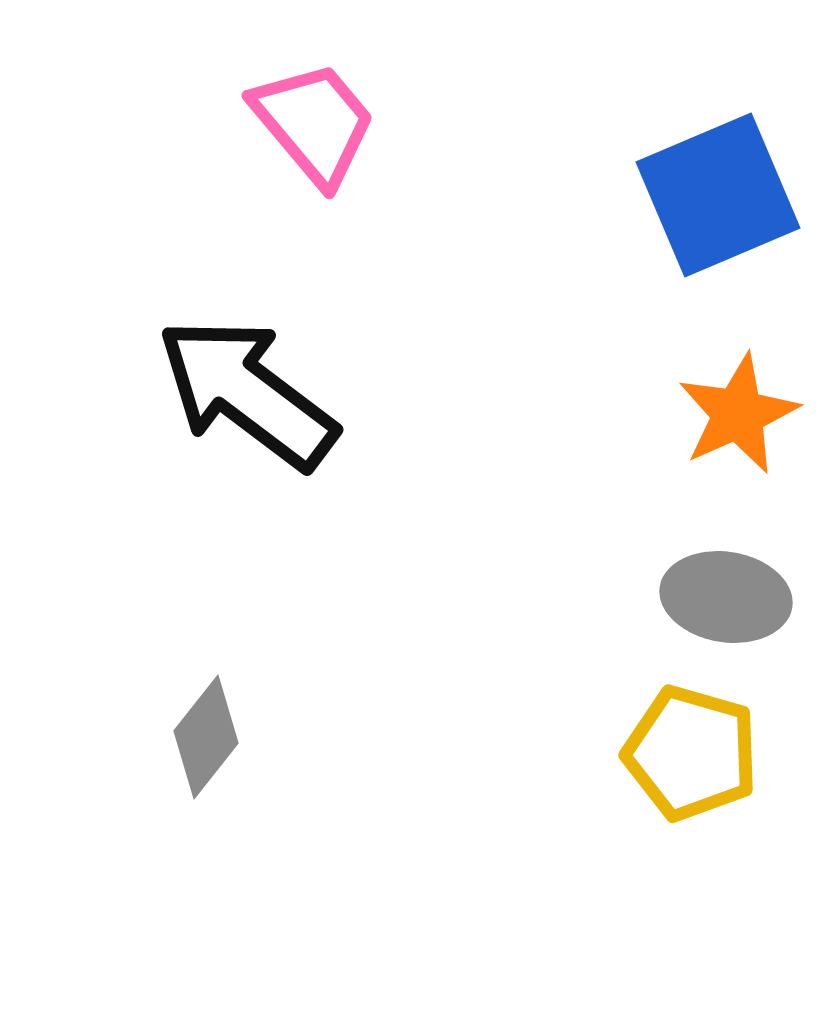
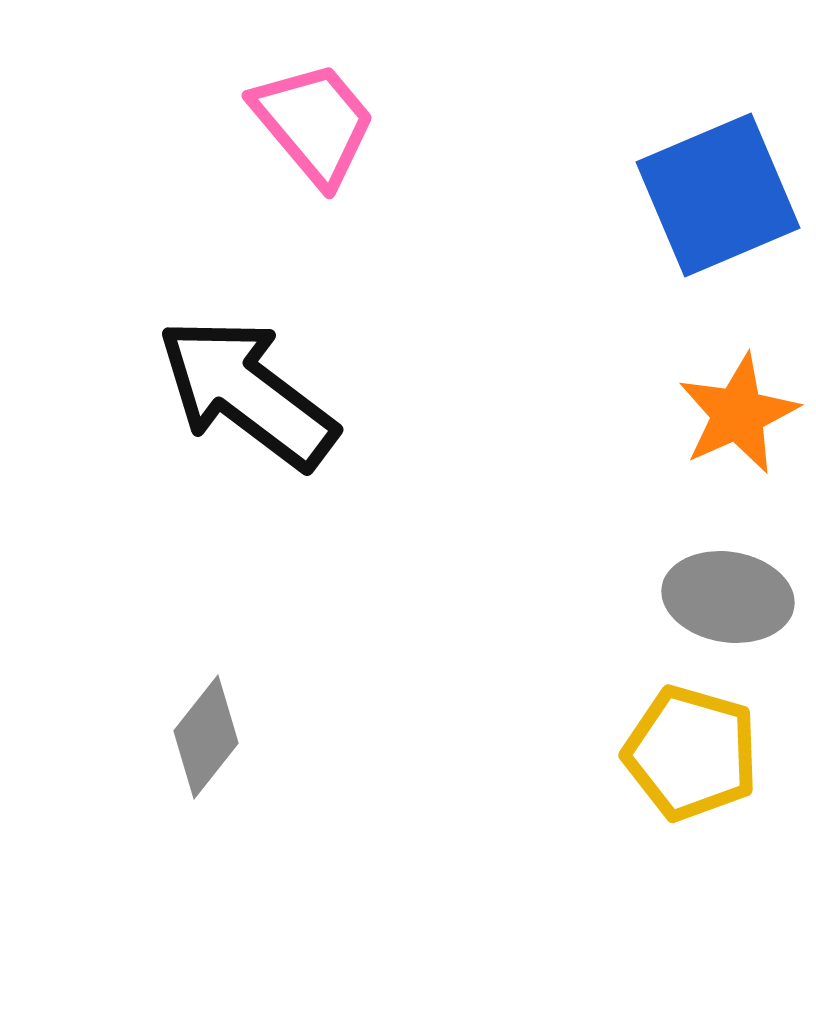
gray ellipse: moved 2 px right
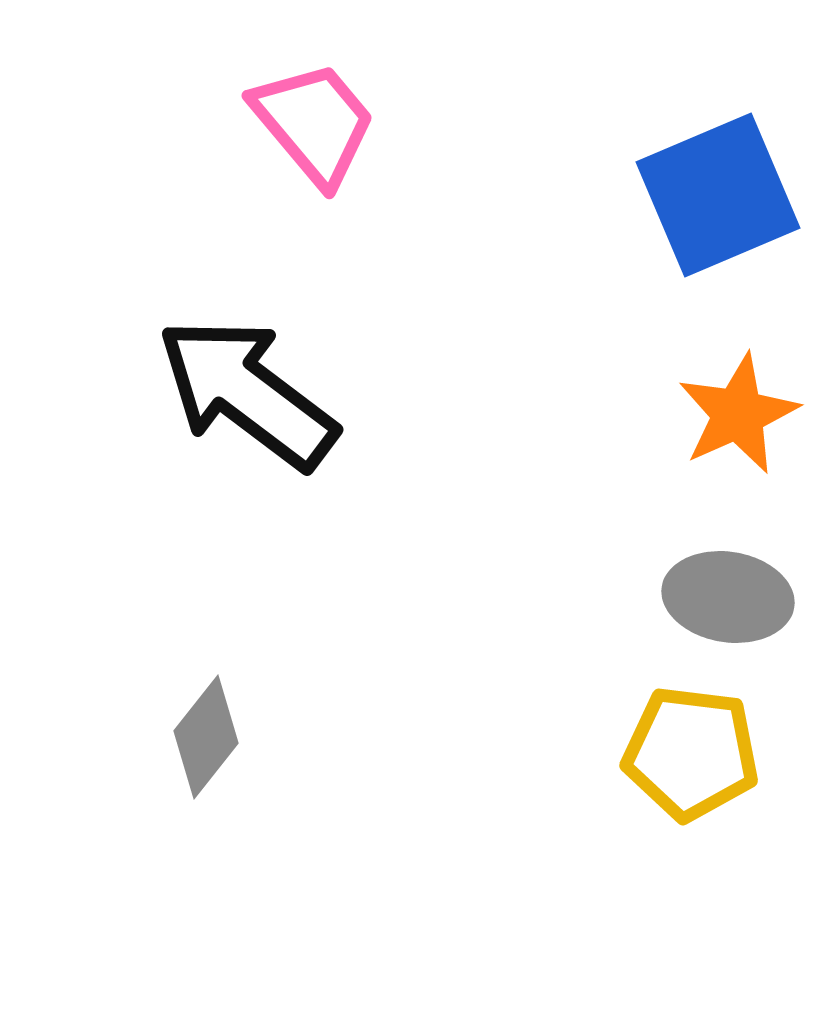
yellow pentagon: rotated 9 degrees counterclockwise
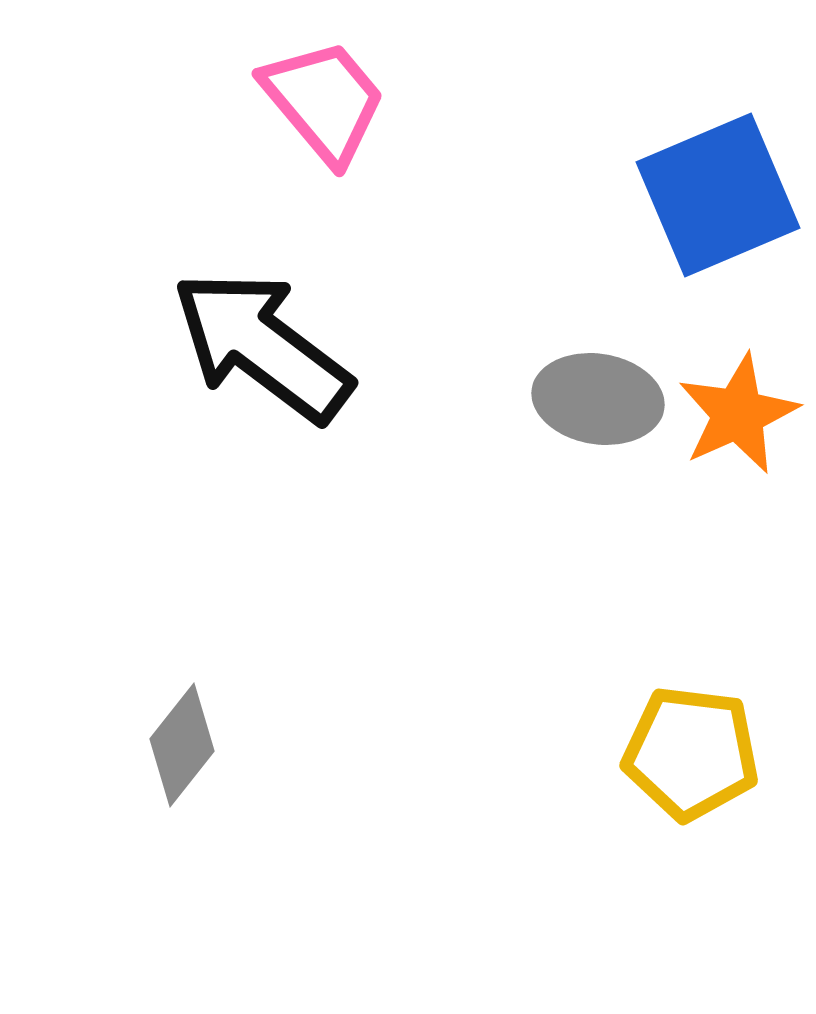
pink trapezoid: moved 10 px right, 22 px up
black arrow: moved 15 px right, 47 px up
gray ellipse: moved 130 px left, 198 px up
gray diamond: moved 24 px left, 8 px down
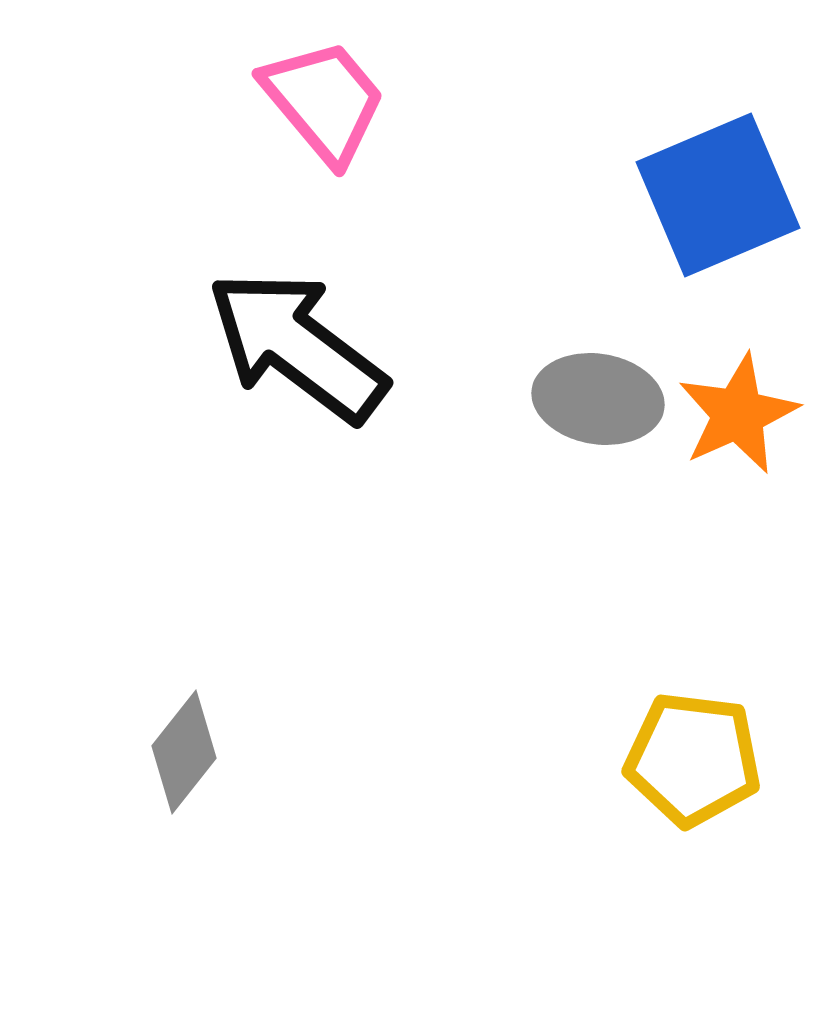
black arrow: moved 35 px right
gray diamond: moved 2 px right, 7 px down
yellow pentagon: moved 2 px right, 6 px down
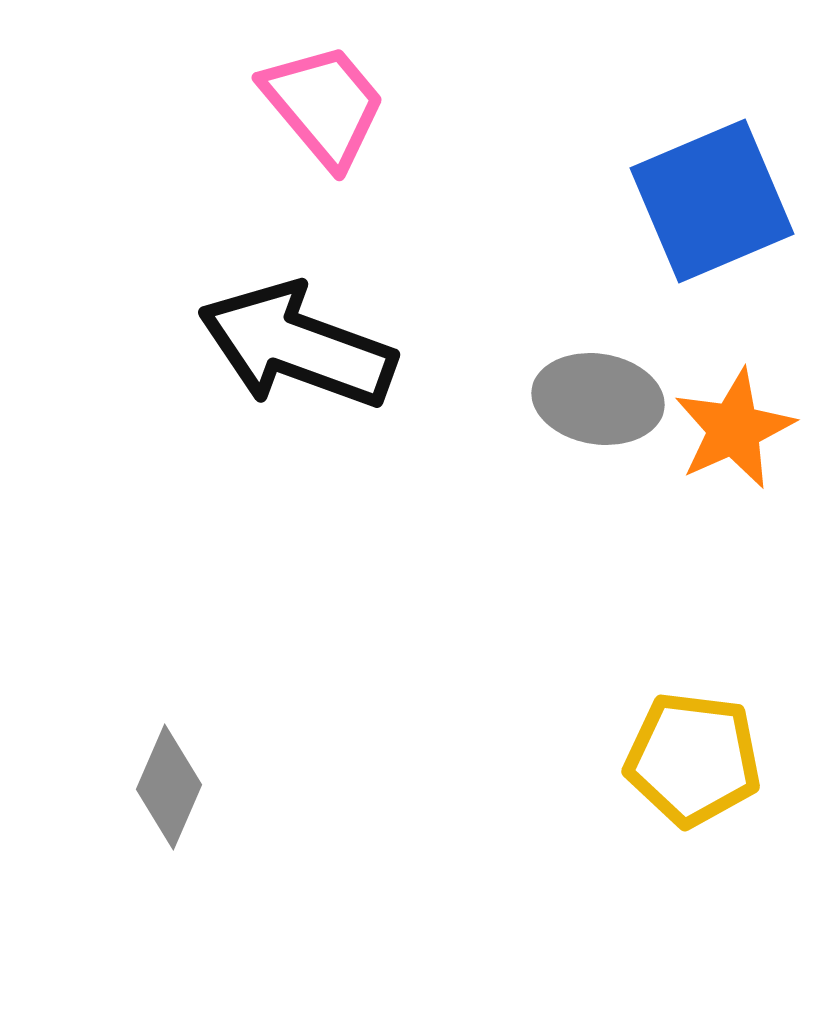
pink trapezoid: moved 4 px down
blue square: moved 6 px left, 6 px down
black arrow: rotated 17 degrees counterclockwise
orange star: moved 4 px left, 15 px down
gray diamond: moved 15 px left, 35 px down; rotated 15 degrees counterclockwise
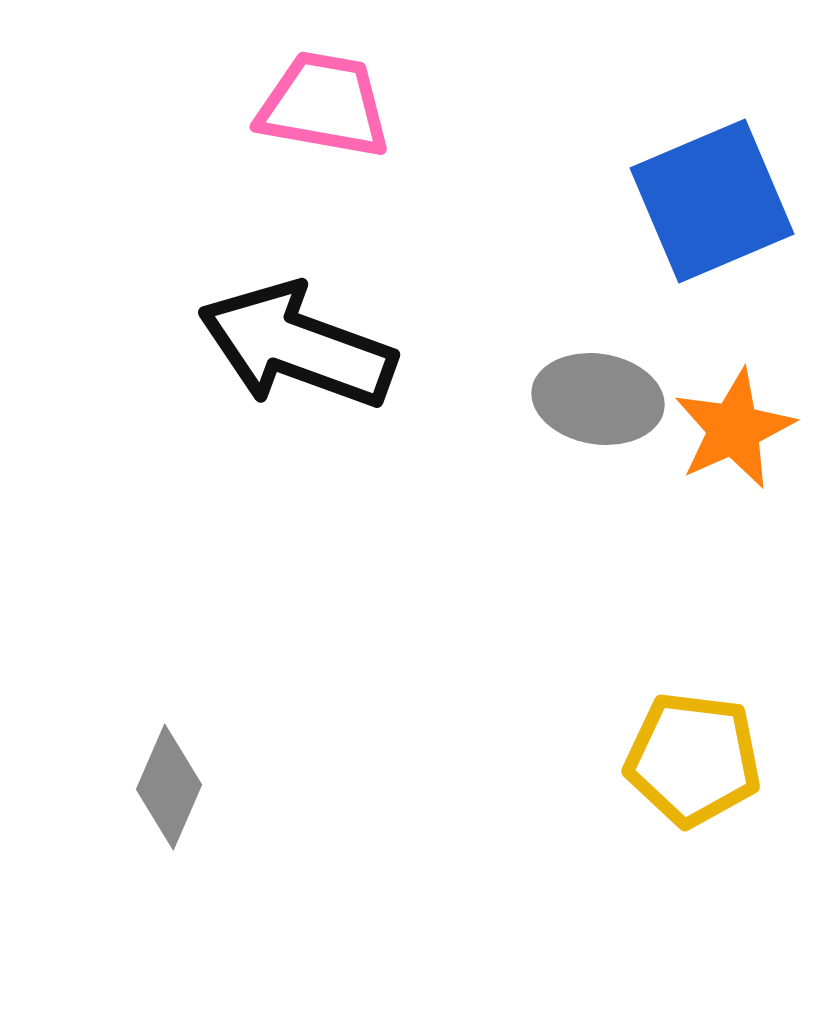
pink trapezoid: rotated 40 degrees counterclockwise
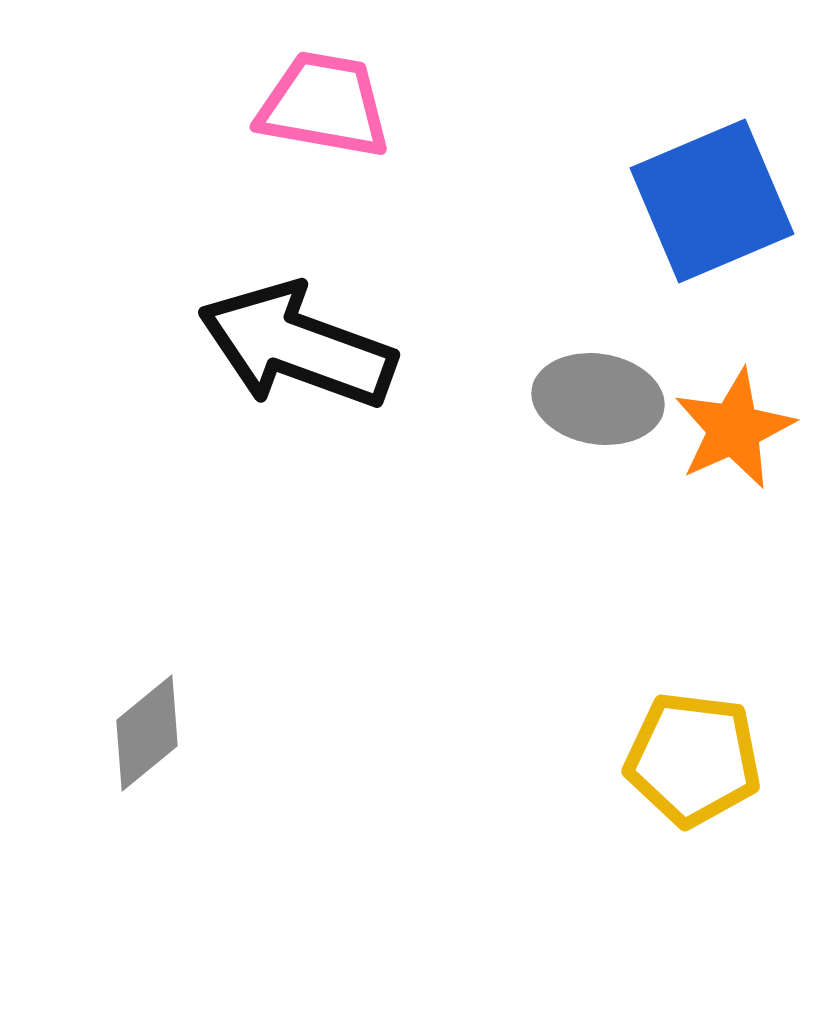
gray diamond: moved 22 px left, 54 px up; rotated 27 degrees clockwise
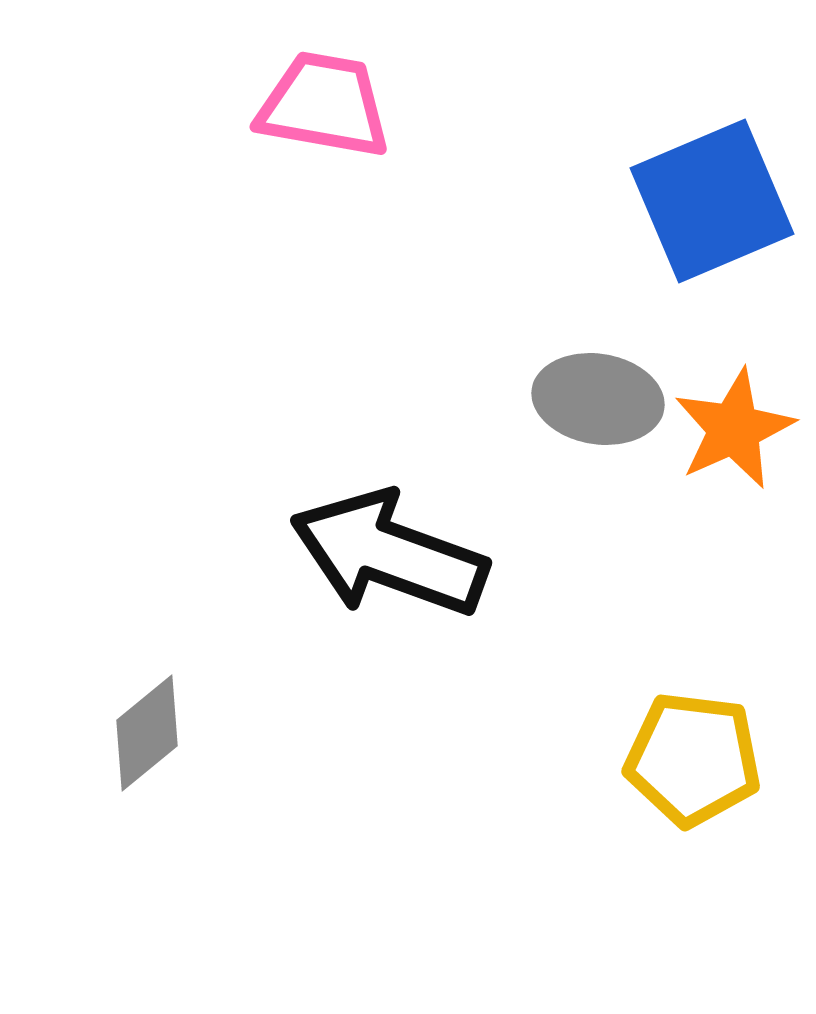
black arrow: moved 92 px right, 208 px down
